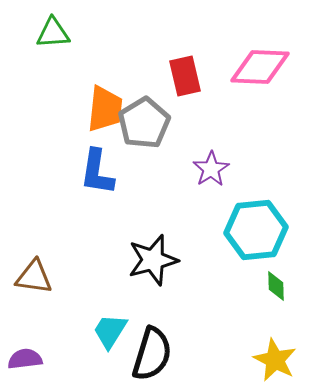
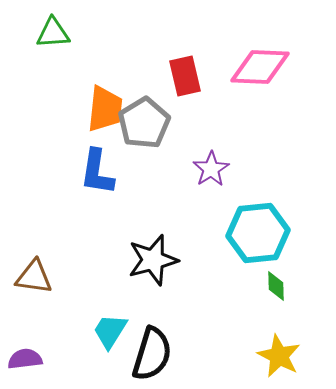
cyan hexagon: moved 2 px right, 3 px down
yellow star: moved 4 px right, 4 px up
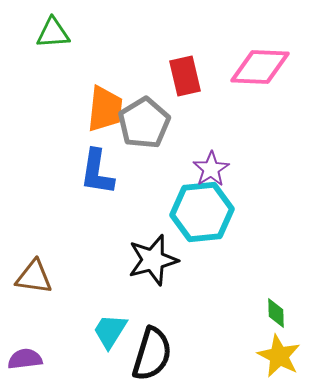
cyan hexagon: moved 56 px left, 21 px up
green diamond: moved 27 px down
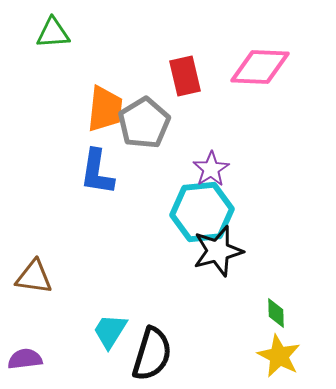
black star: moved 65 px right, 9 px up
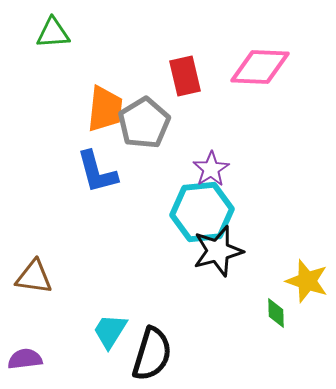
blue L-shape: rotated 24 degrees counterclockwise
yellow star: moved 28 px right, 75 px up; rotated 9 degrees counterclockwise
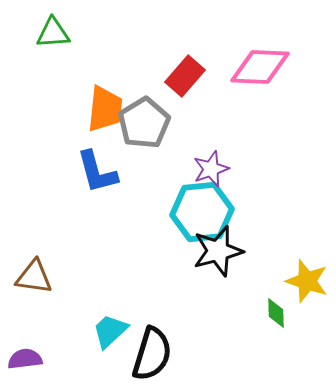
red rectangle: rotated 54 degrees clockwise
purple star: rotated 12 degrees clockwise
cyan trapezoid: rotated 15 degrees clockwise
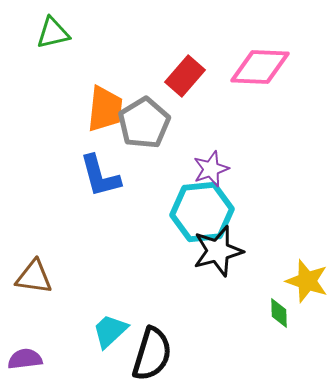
green triangle: rotated 9 degrees counterclockwise
blue L-shape: moved 3 px right, 4 px down
green diamond: moved 3 px right
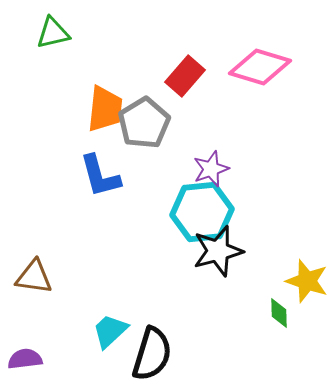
pink diamond: rotated 14 degrees clockwise
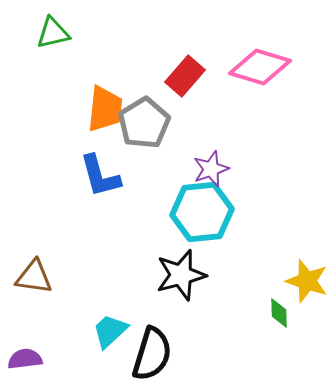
black star: moved 37 px left, 24 px down
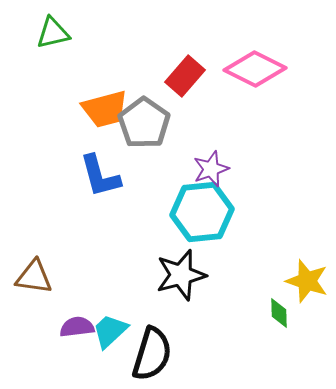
pink diamond: moved 5 px left, 2 px down; rotated 10 degrees clockwise
orange trapezoid: rotated 69 degrees clockwise
gray pentagon: rotated 6 degrees counterclockwise
purple semicircle: moved 52 px right, 32 px up
